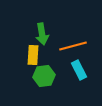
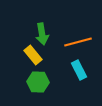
orange line: moved 5 px right, 4 px up
yellow rectangle: rotated 42 degrees counterclockwise
green hexagon: moved 6 px left, 6 px down; rotated 10 degrees clockwise
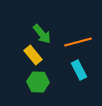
green arrow: rotated 30 degrees counterclockwise
